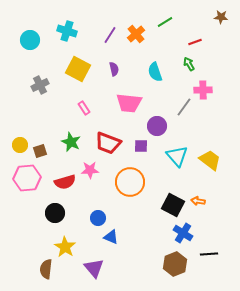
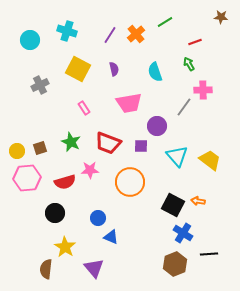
pink trapezoid: rotated 16 degrees counterclockwise
yellow circle: moved 3 px left, 6 px down
brown square: moved 3 px up
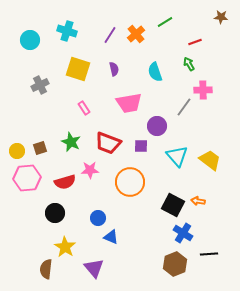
yellow square: rotated 10 degrees counterclockwise
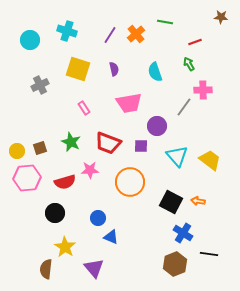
green line: rotated 42 degrees clockwise
black square: moved 2 px left, 3 px up
black line: rotated 12 degrees clockwise
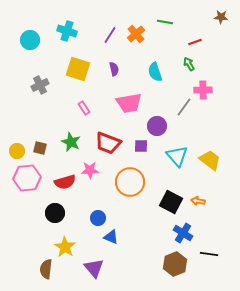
brown square: rotated 32 degrees clockwise
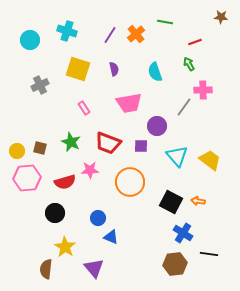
brown hexagon: rotated 15 degrees clockwise
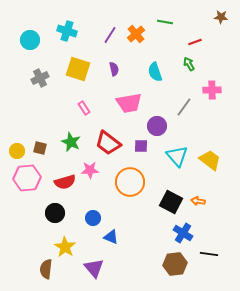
gray cross: moved 7 px up
pink cross: moved 9 px right
red trapezoid: rotated 16 degrees clockwise
blue circle: moved 5 px left
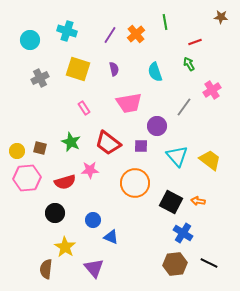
green line: rotated 70 degrees clockwise
pink cross: rotated 30 degrees counterclockwise
orange circle: moved 5 px right, 1 px down
blue circle: moved 2 px down
black line: moved 9 px down; rotated 18 degrees clockwise
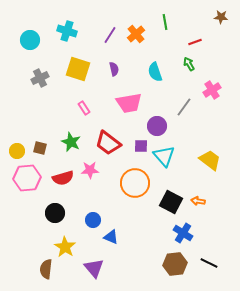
cyan triangle: moved 13 px left
red semicircle: moved 2 px left, 4 px up
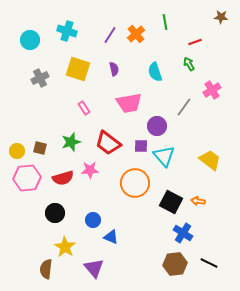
green star: rotated 30 degrees clockwise
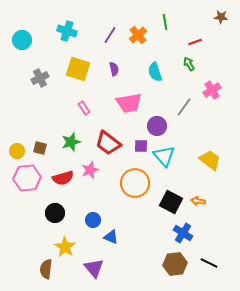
orange cross: moved 2 px right, 1 px down
cyan circle: moved 8 px left
pink star: rotated 18 degrees counterclockwise
